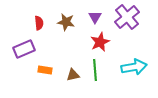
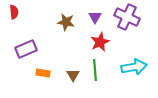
purple cross: rotated 25 degrees counterclockwise
red semicircle: moved 25 px left, 11 px up
purple rectangle: moved 2 px right
orange rectangle: moved 2 px left, 3 px down
brown triangle: rotated 48 degrees counterclockwise
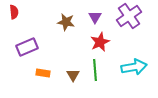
purple cross: moved 2 px right, 1 px up; rotated 30 degrees clockwise
purple rectangle: moved 1 px right, 2 px up
